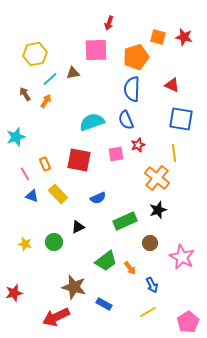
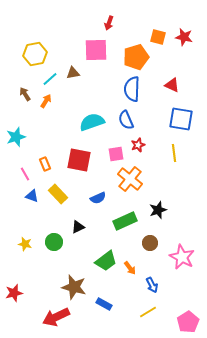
orange cross at (157, 178): moved 27 px left, 1 px down
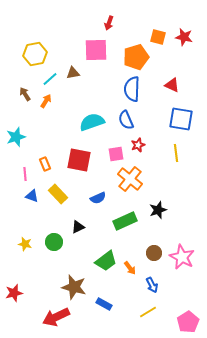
yellow line at (174, 153): moved 2 px right
pink line at (25, 174): rotated 24 degrees clockwise
brown circle at (150, 243): moved 4 px right, 10 px down
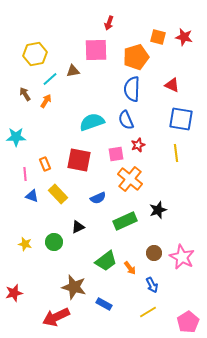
brown triangle at (73, 73): moved 2 px up
cyan star at (16, 137): rotated 18 degrees clockwise
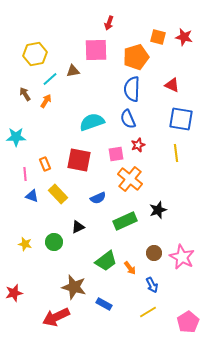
blue semicircle at (126, 120): moved 2 px right, 1 px up
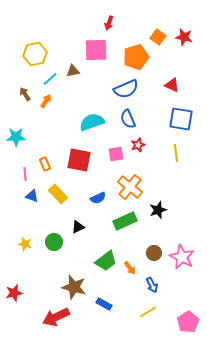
orange square at (158, 37): rotated 21 degrees clockwise
blue semicircle at (132, 89): moved 6 px left; rotated 115 degrees counterclockwise
orange cross at (130, 179): moved 8 px down
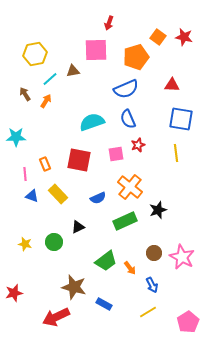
red triangle at (172, 85): rotated 21 degrees counterclockwise
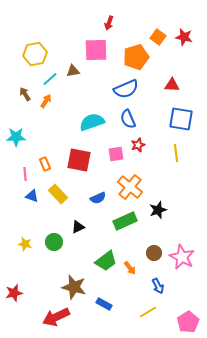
blue arrow at (152, 285): moved 6 px right, 1 px down
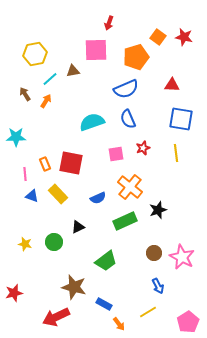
red star at (138, 145): moved 5 px right, 3 px down
red square at (79, 160): moved 8 px left, 3 px down
orange arrow at (130, 268): moved 11 px left, 56 px down
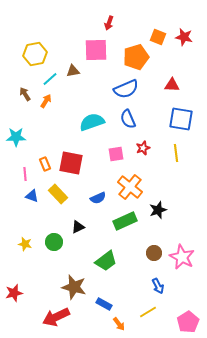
orange square at (158, 37): rotated 14 degrees counterclockwise
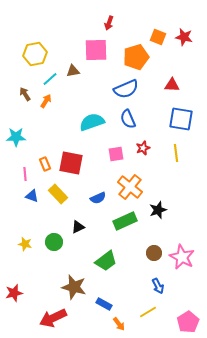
red arrow at (56, 317): moved 3 px left, 1 px down
